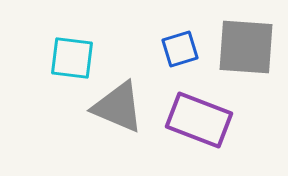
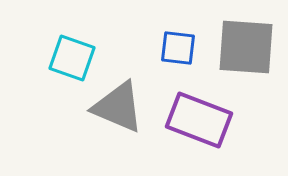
blue square: moved 2 px left, 1 px up; rotated 24 degrees clockwise
cyan square: rotated 12 degrees clockwise
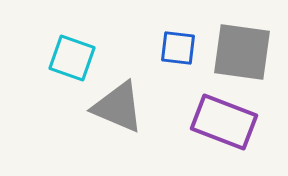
gray square: moved 4 px left, 5 px down; rotated 4 degrees clockwise
purple rectangle: moved 25 px right, 2 px down
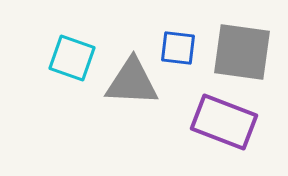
gray triangle: moved 14 px right, 25 px up; rotated 20 degrees counterclockwise
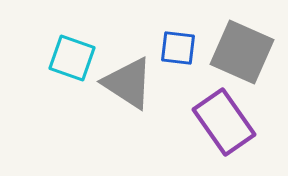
gray square: rotated 16 degrees clockwise
gray triangle: moved 4 px left, 1 px down; rotated 30 degrees clockwise
purple rectangle: rotated 34 degrees clockwise
